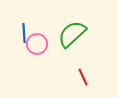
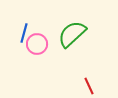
blue line: rotated 18 degrees clockwise
red line: moved 6 px right, 9 px down
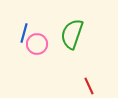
green semicircle: rotated 28 degrees counterclockwise
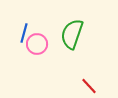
red line: rotated 18 degrees counterclockwise
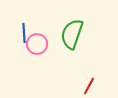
blue line: rotated 18 degrees counterclockwise
red line: rotated 72 degrees clockwise
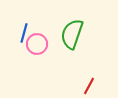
blue line: rotated 18 degrees clockwise
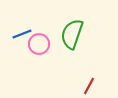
blue line: moved 2 px left, 1 px down; rotated 54 degrees clockwise
pink circle: moved 2 px right
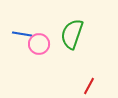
blue line: rotated 30 degrees clockwise
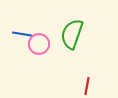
red line: moved 2 px left; rotated 18 degrees counterclockwise
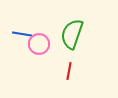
red line: moved 18 px left, 15 px up
